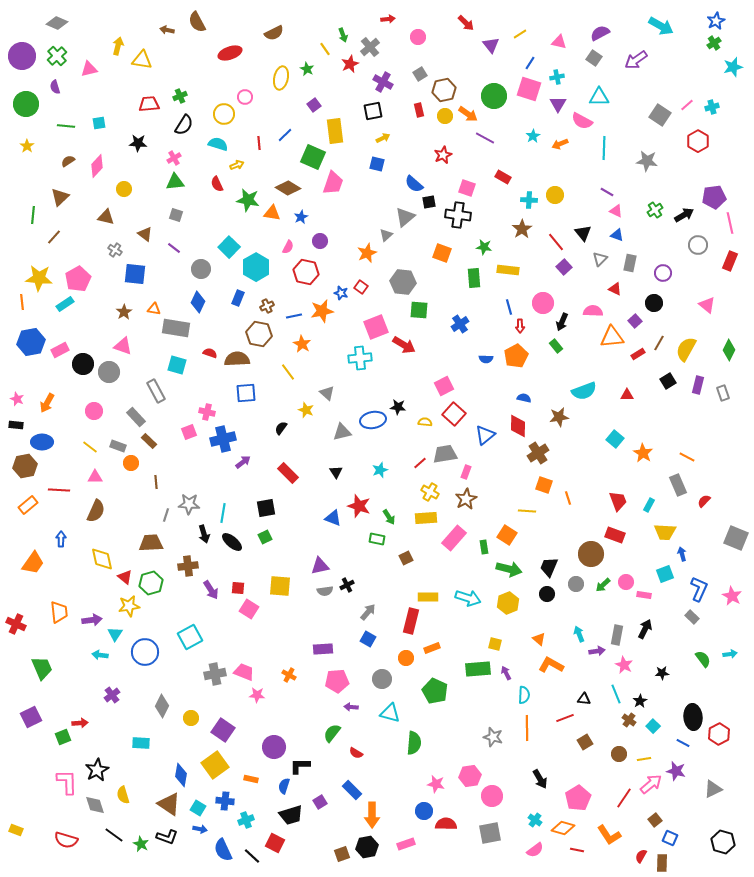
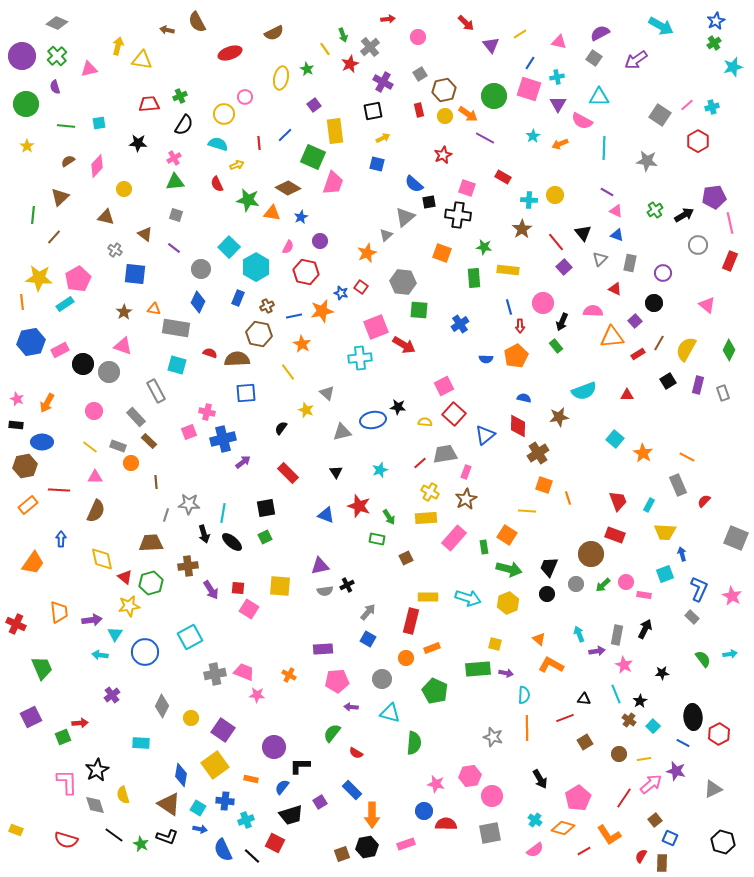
blue triangle at (333, 518): moved 7 px left, 3 px up
purple arrow at (506, 673): rotated 128 degrees clockwise
blue semicircle at (284, 786): moved 2 px left, 1 px down; rotated 21 degrees clockwise
red line at (577, 850): moved 7 px right, 1 px down; rotated 40 degrees counterclockwise
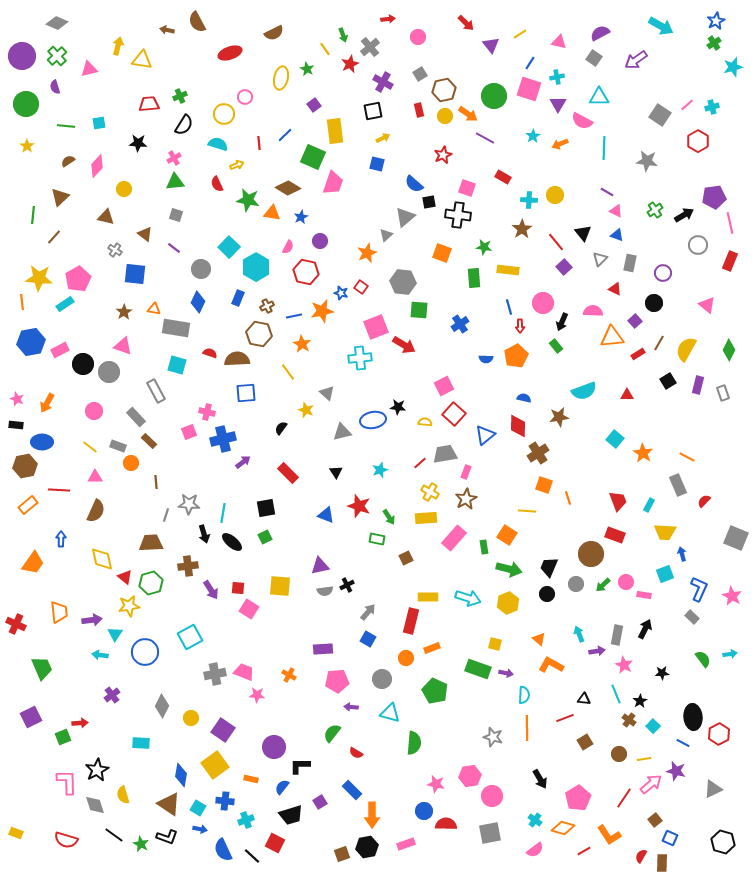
green rectangle at (478, 669): rotated 25 degrees clockwise
yellow rectangle at (16, 830): moved 3 px down
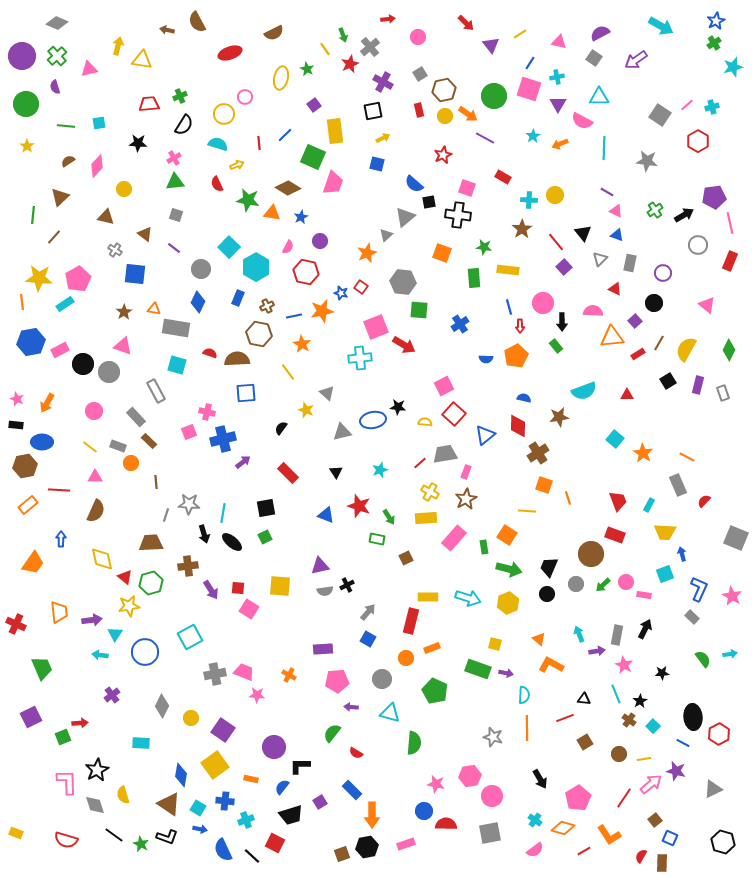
black arrow at (562, 322): rotated 24 degrees counterclockwise
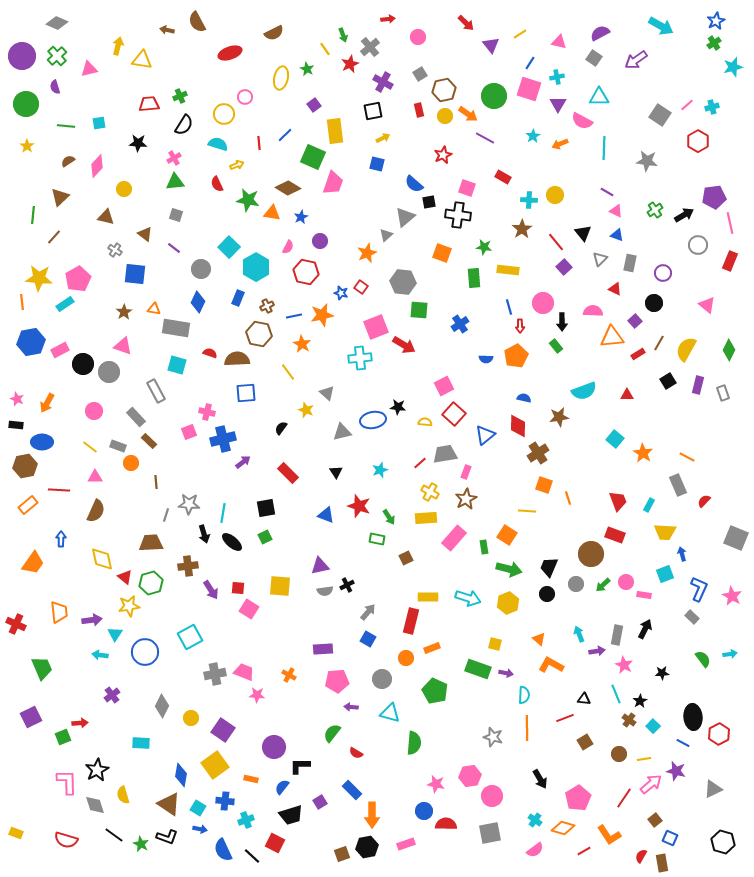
orange star at (322, 311): moved 4 px down
brown rectangle at (662, 863): rotated 12 degrees counterclockwise
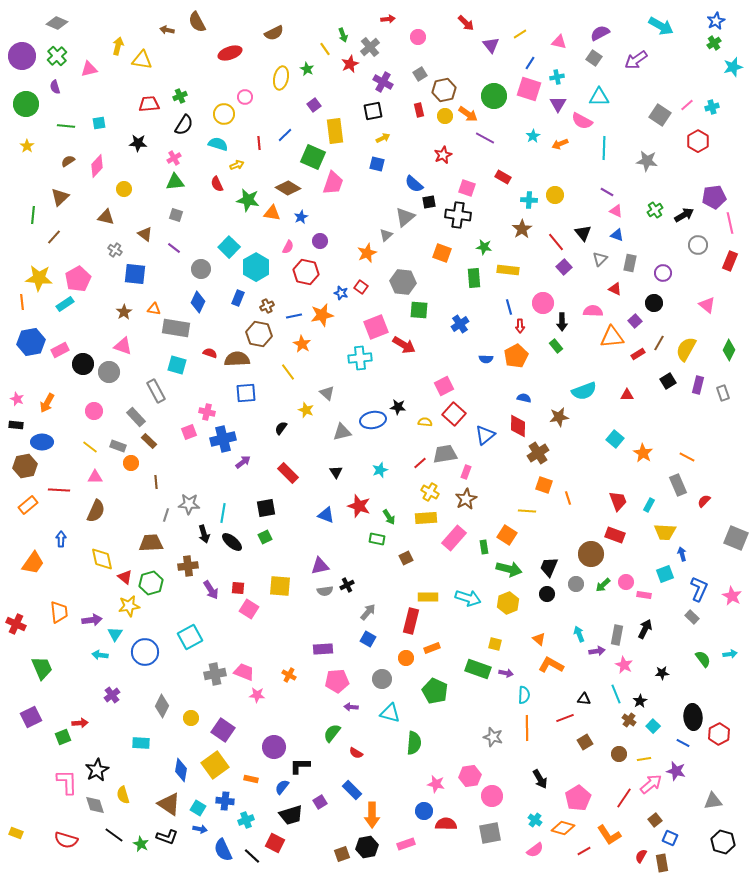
blue diamond at (181, 775): moved 5 px up
gray triangle at (713, 789): moved 12 px down; rotated 18 degrees clockwise
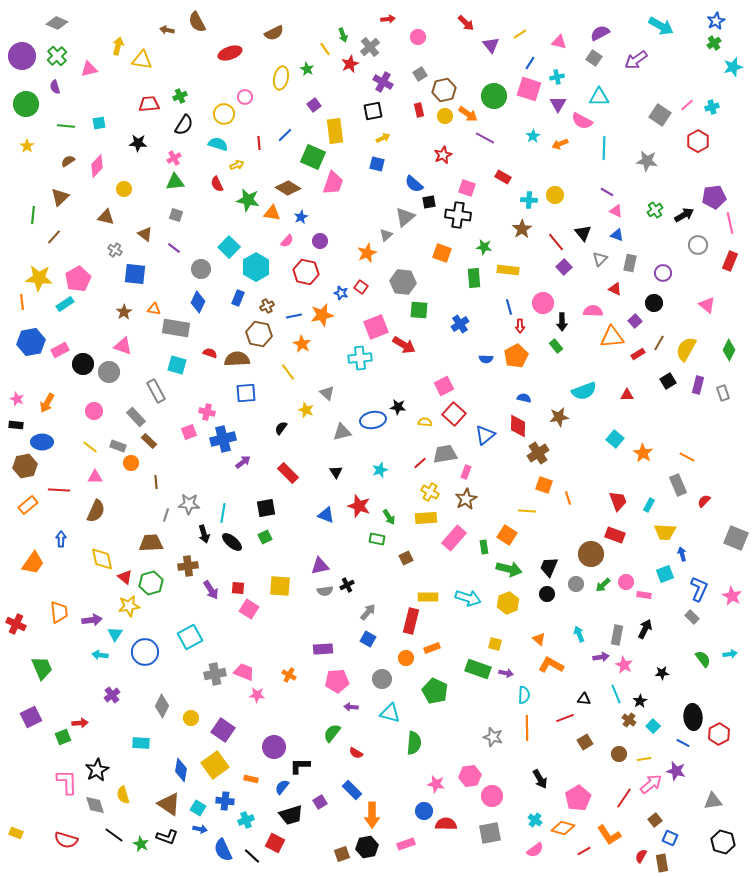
pink semicircle at (288, 247): moved 1 px left, 6 px up; rotated 16 degrees clockwise
purple arrow at (597, 651): moved 4 px right, 6 px down
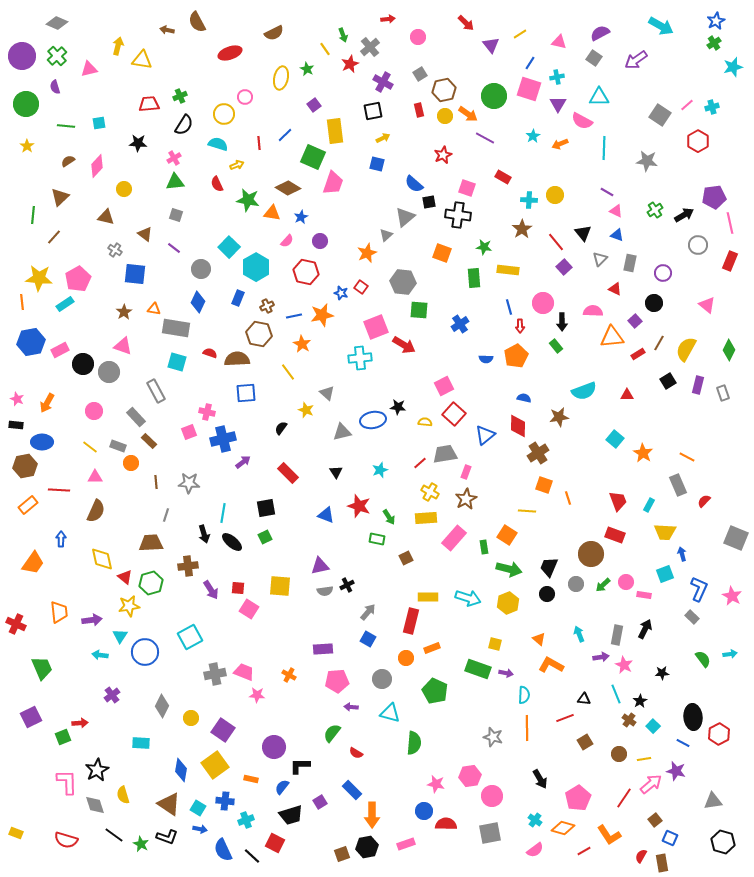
cyan square at (177, 365): moved 3 px up
gray star at (189, 504): moved 21 px up
cyan triangle at (115, 634): moved 5 px right, 2 px down
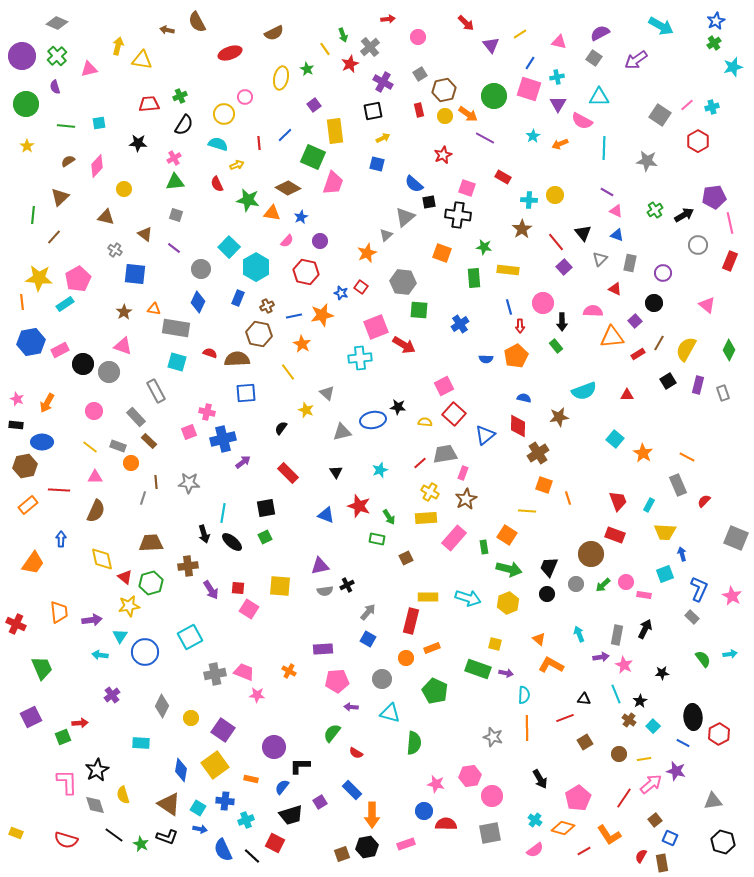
pink rectangle at (466, 472): moved 3 px left, 1 px down
gray line at (166, 515): moved 23 px left, 17 px up
orange cross at (289, 675): moved 4 px up
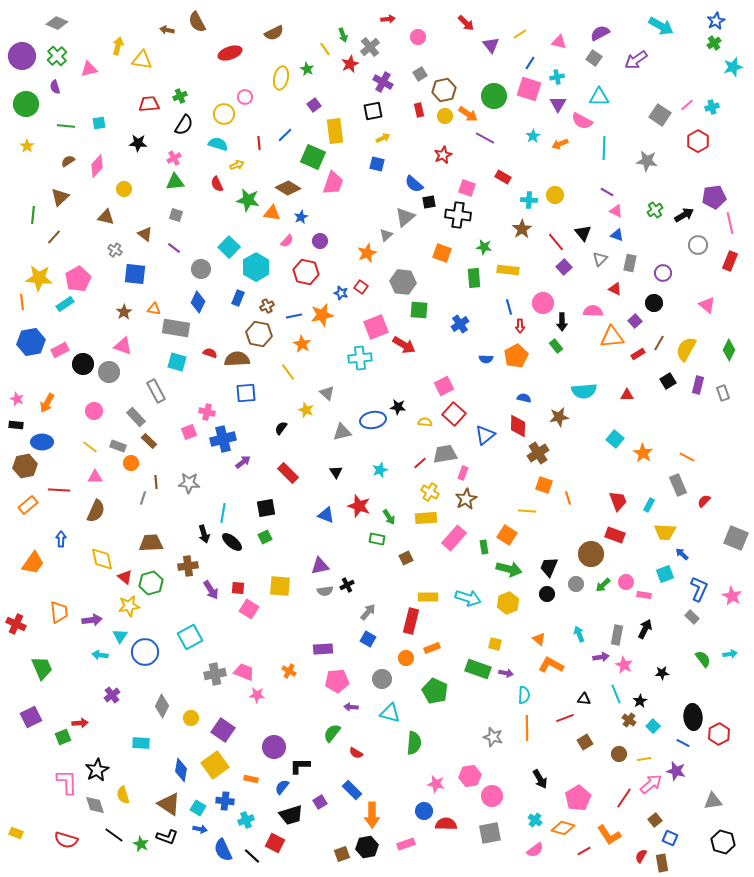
cyan semicircle at (584, 391): rotated 15 degrees clockwise
blue arrow at (682, 554): rotated 32 degrees counterclockwise
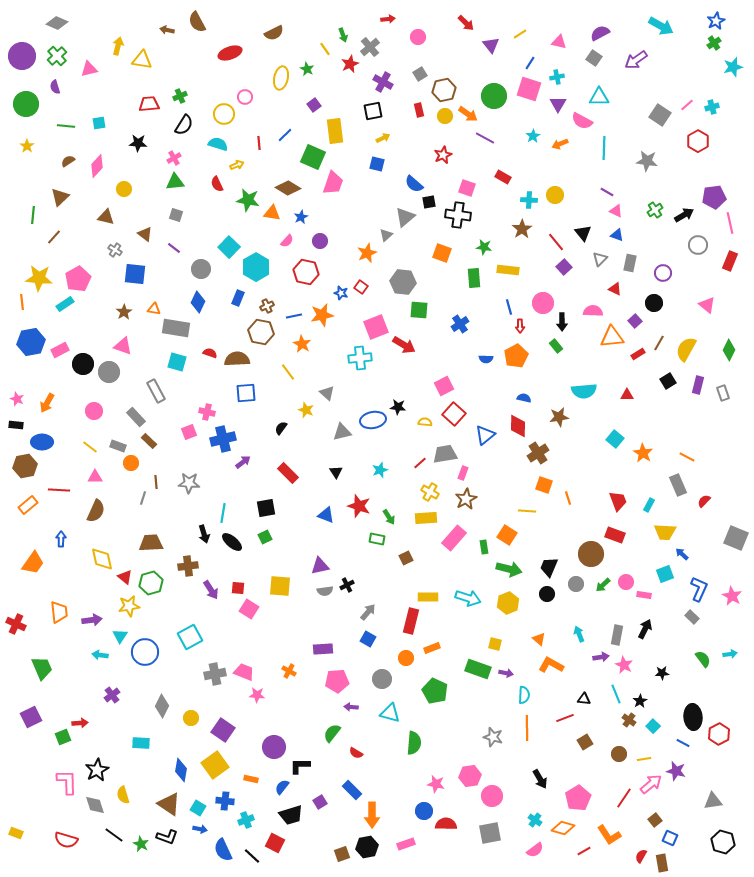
brown hexagon at (259, 334): moved 2 px right, 2 px up
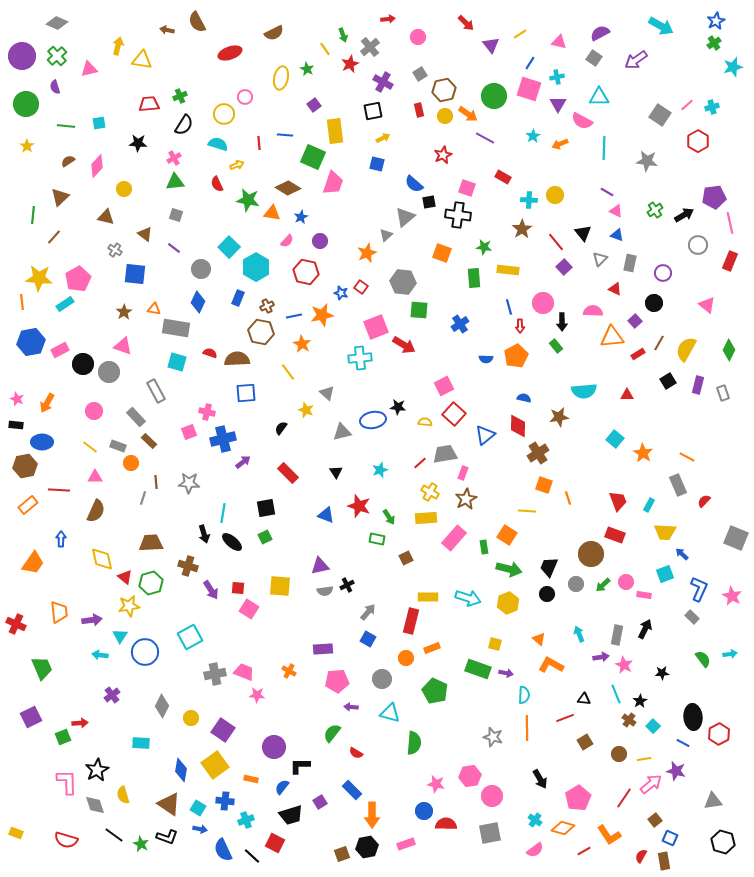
blue line at (285, 135): rotated 49 degrees clockwise
brown cross at (188, 566): rotated 24 degrees clockwise
brown rectangle at (662, 863): moved 2 px right, 2 px up
